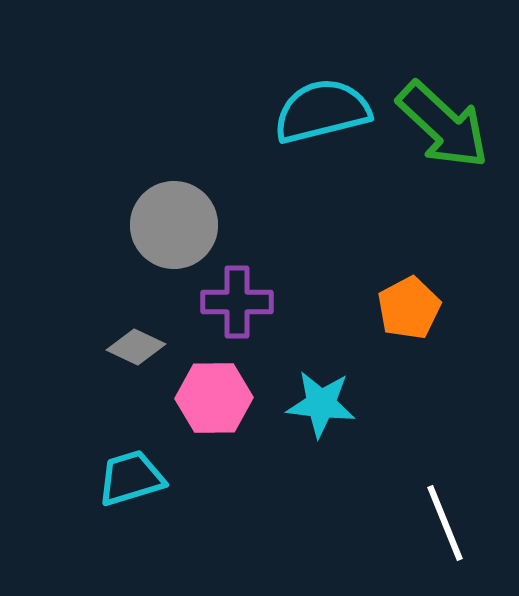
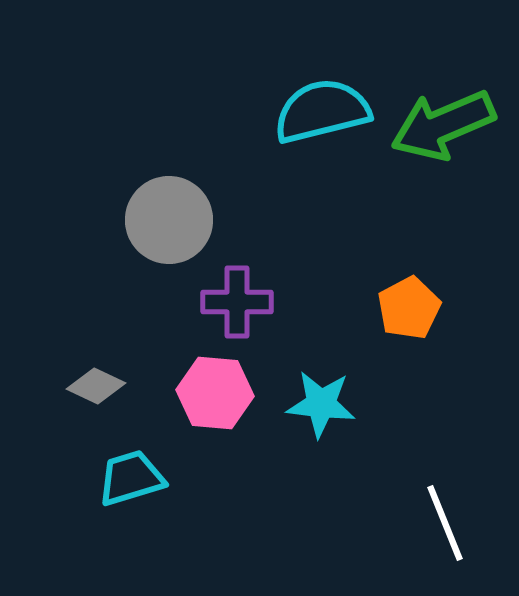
green arrow: rotated 114 degrees clockwise
gray circle: moved 5 px left, 5 px up
gray diamond: moved 40 px left, 39 px down
pink hexagon: moved 1 px right, 5 px up; rotated 6 degrees clockwise
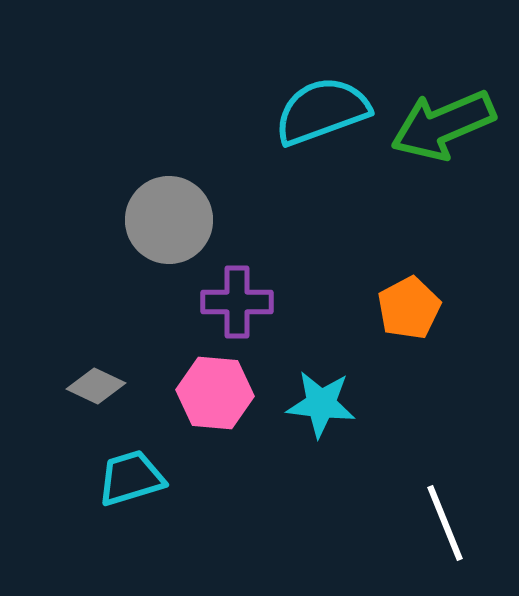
cyan semicircle: rotated 6 degrees counterclockwise
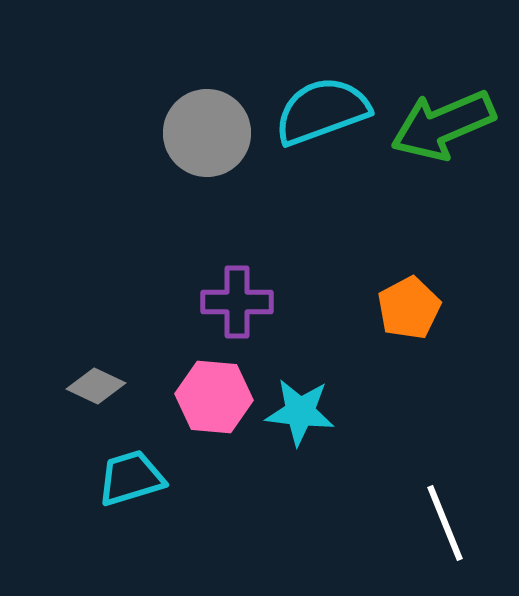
gray circle: moved 38 px right, 87 px up
pink hexagon: moved 1 px left, 4 px down
cyan star: moved 21 px left, 8 px down
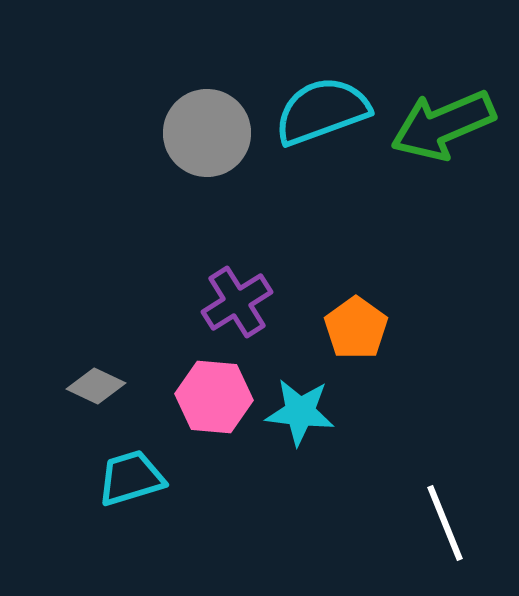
purple cross: rotated 32 degrees counterclockwise
orange pentagon: moved 53 px left, 20 px down; rotated 8 degrees counterclockwise
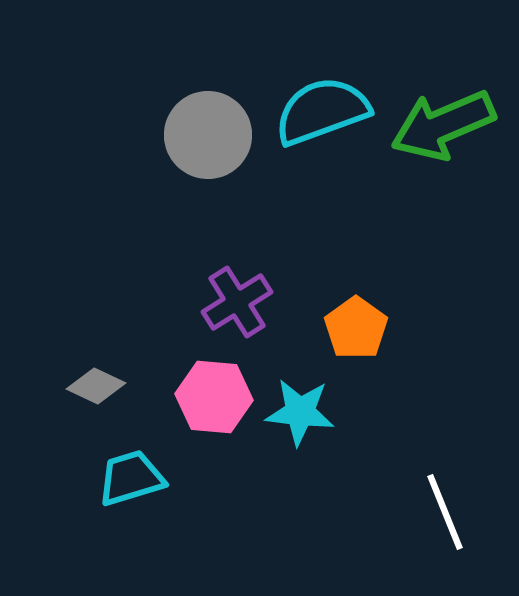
gray circle: moved 1 px right, 2 px down
white line: moved 11 px up
